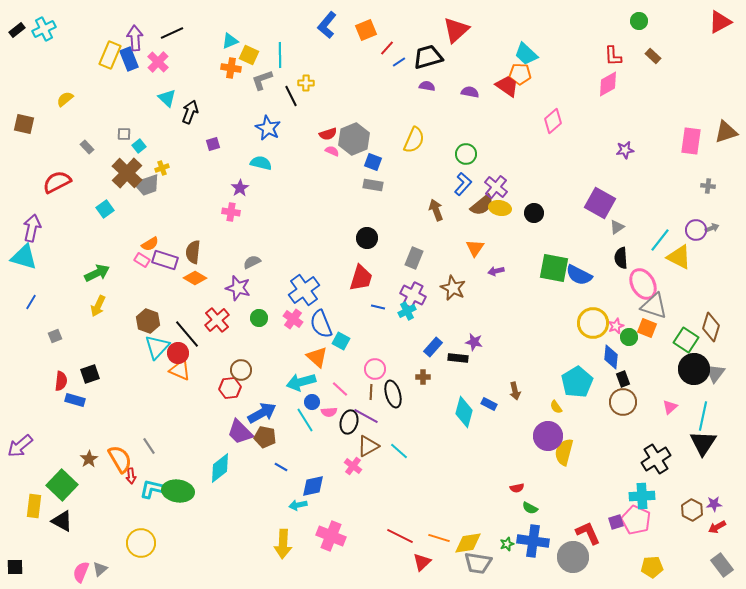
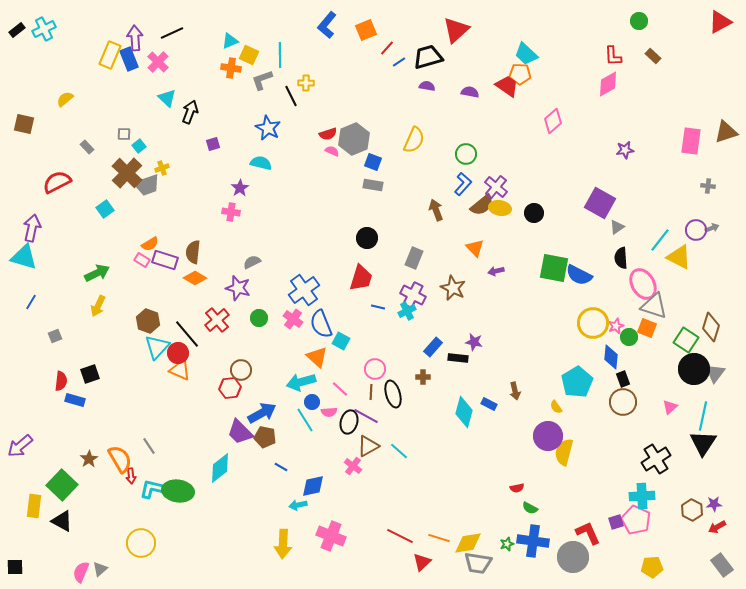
orange triangle at (475, 248): rotated 18 degrees counterclockwise
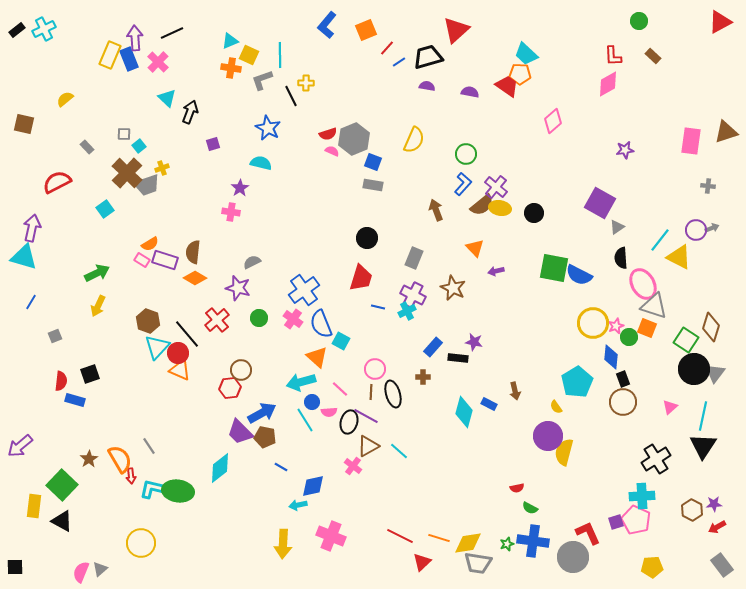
black triangle at (703, 443): moved 3 px down
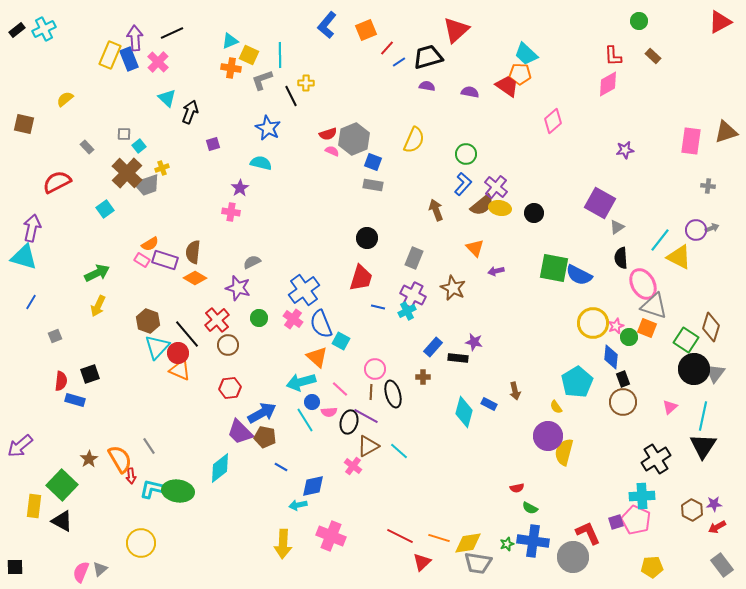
brown circle at (241, 370): moved 13 px left, 25 px up
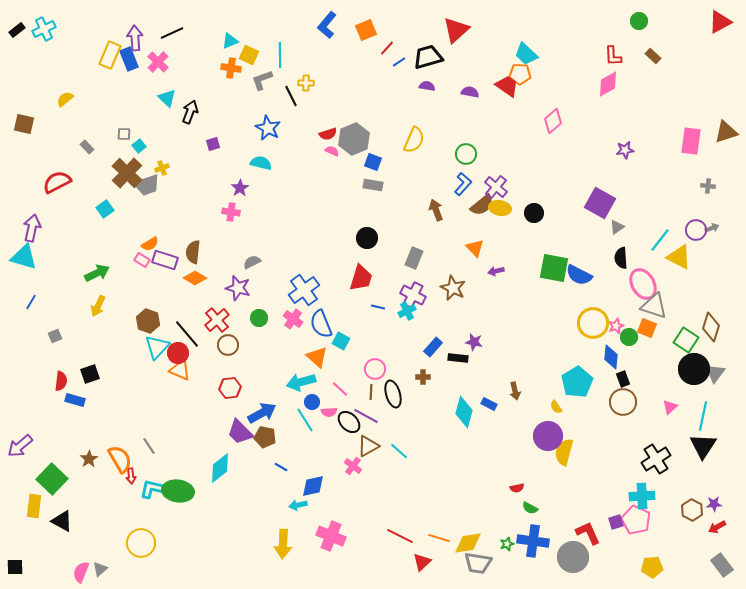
black ellipse at (349, 422): rotated 60 degrees counterclockwise
green square at (62, 485): moved 10 px left, 6 px up
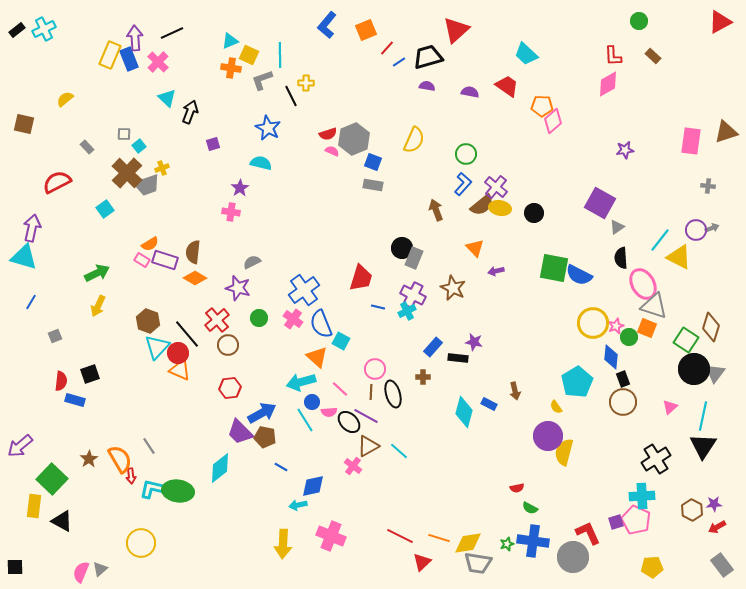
orange pentagon at (520, 74): moved 22 px right, 32 px down
black circle at (367, 238): moved 35 px right, 10 px down
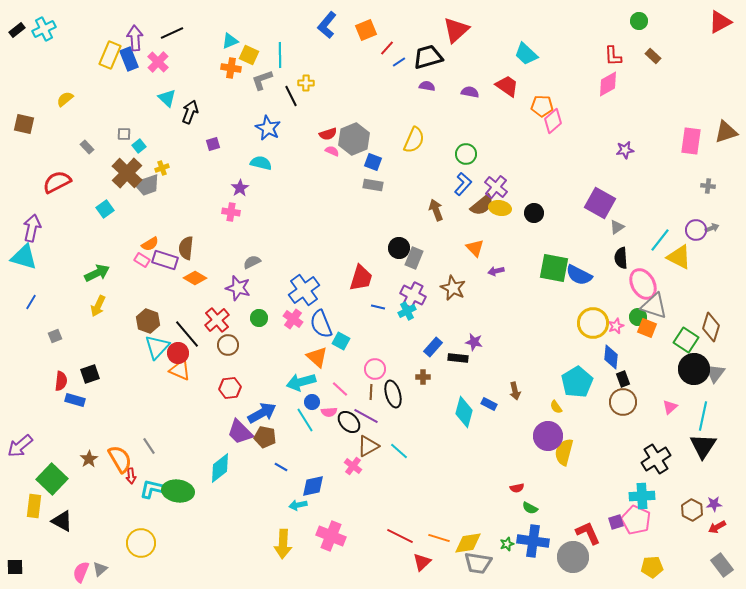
black circle at (402, 248): moved 3 px left
brown semicircle at (193, 252): moved 7 px left, 4 px up
green circle at (629, 337): moved 9 px right, 20 px up
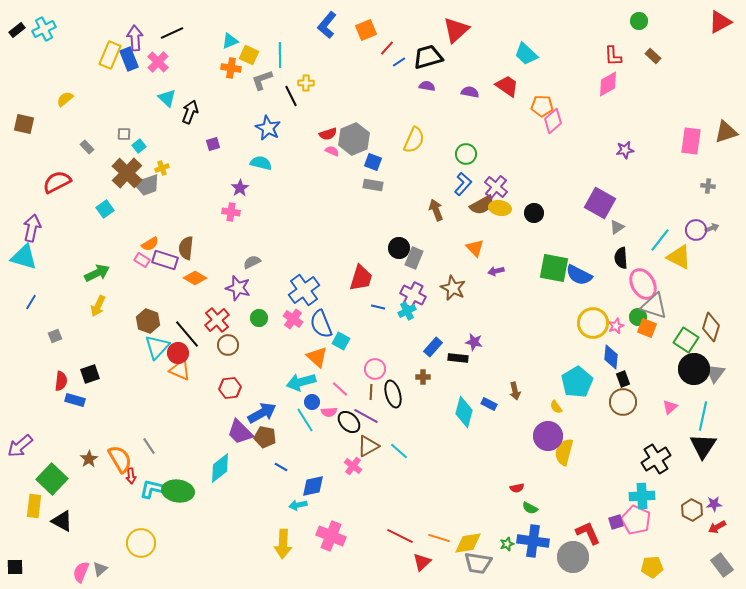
brown semicircle at (482, 205): rotated 10 degrees clockwise
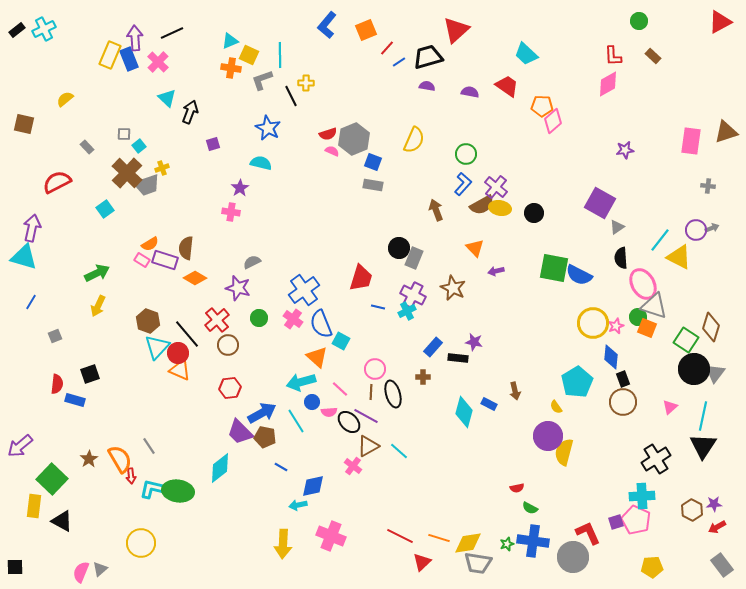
red semicircle at (61, 381): moved 4 px left, 3 px down
cyan line at (305, 420): moved 9 px left, 1 px down
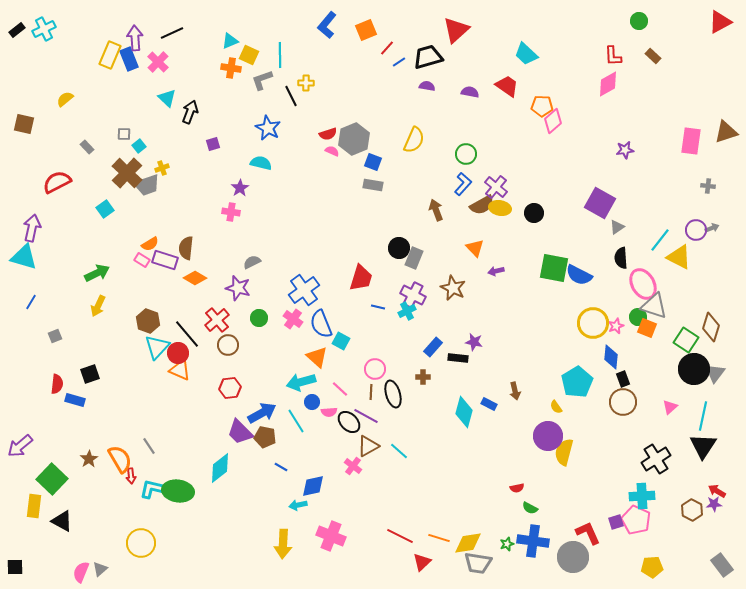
red arrow at (717, 527): moved 36 px up; rotated 60 degrees clockwise
